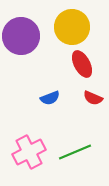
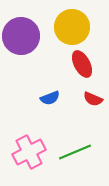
red semicircle: moved 1 px down
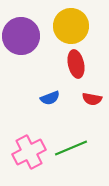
yellow circle: moved 1 px left, 1 px up
red ellipse: moved 6 px left; rotated 16 degrees clockwise
red semicircle: moved 1 px left; rotated 12 degrees counterclockwise
green line: moved 4 px left, 4 px up
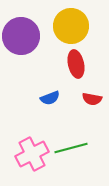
green line: rotated 8 degrees clockwise
pink cross: moved 3 px right, 2 px down
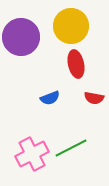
purple circle: moved 1 px down
red semicircle: moved 2 px right, 1 px up
green line: rotated 12 degrees counterclockwise
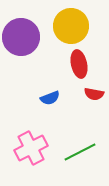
red ellipse: moved 3 px right
red semicircle: moved 4 px up
green line: moved 9 px right, 4 px down
pink cross: moved 1 px left, 6 px up
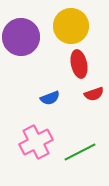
red semicircle: rotated 30 degrees counterclockwise
pink cross: moved 5 px right, 6 px up
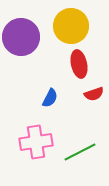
blue semicircle: rotated 42 degrees counterclockwise
pink cross: rotated 20 degrees clockwise
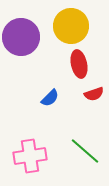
blue semicircle: rotated 18 degrees clockwise
pink cross: moved 6 px left, 14 px down
green line: moved 5 px right, 1 px up; rotated 68 degrees clockwise
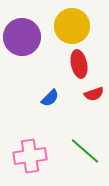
yellow circle: moved 1 px right
purple circle: moved 1 px right
